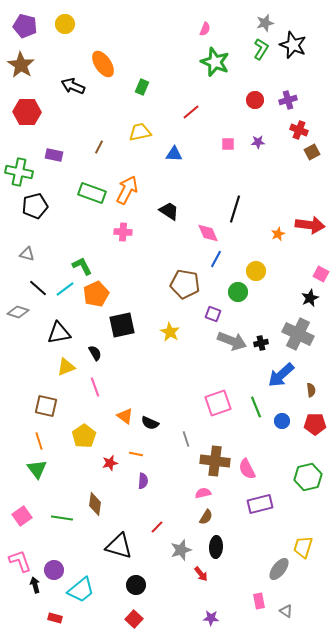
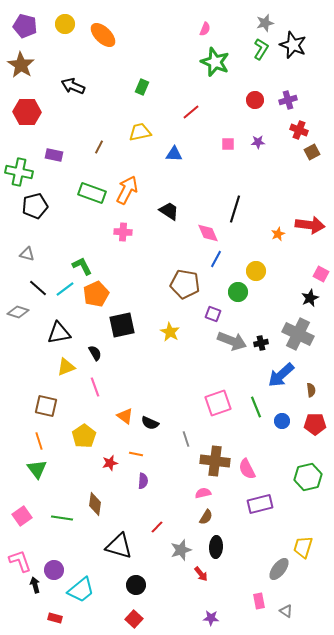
orange ellipse at (103, 64): moved 29 px up; rotated 12 degrees counterclockwise
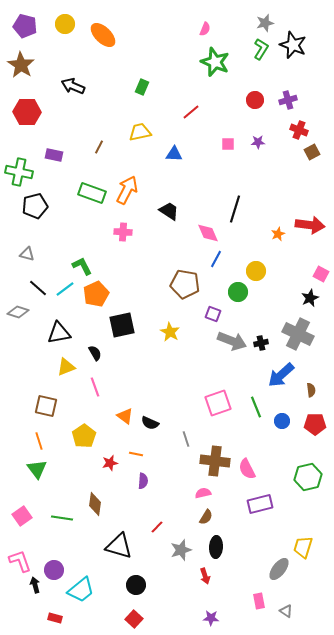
red arrow at (201, 574): moved 4 px right, 2 px down; rotated 21 degrees clockwise
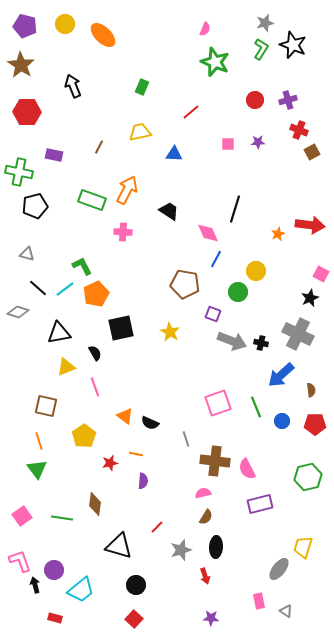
black arrow at (73, 86): rotated 45 degrees clockwise
green rectangle at (92, 193): moved 7 px down
black square at (122, 325): moved 1 px left, 3 px down
black cross at (261, 343): rotated 24 degrees clockwise
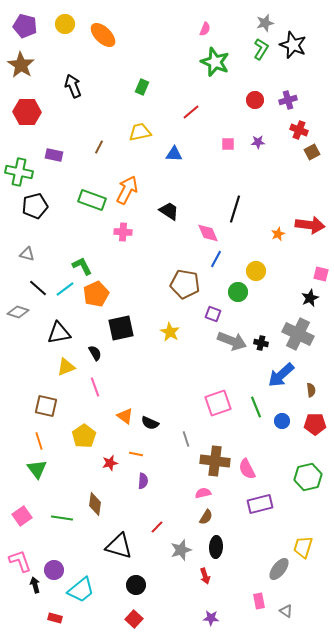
pink square at (321, 274): rotated 14 degrees counterclockwise
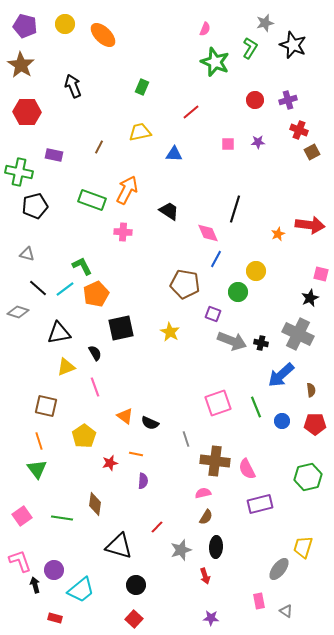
green L-shape at (261, 49): moved 11 px left, 1 px up
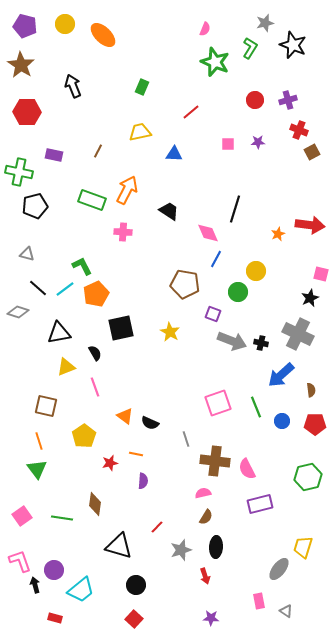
brown line at (99, 147): moved 1 px left, 4 px down
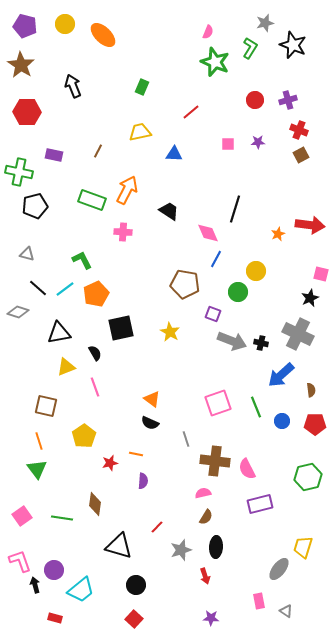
pink semicircle at (205, 29): moved 3 px right, 3 px down
brown square at (312, 152): moved 11 px left, 3 px down
green L-shape at (82, 266): moved 6 px up
orange triangle at (125, 416): moved 27 px right, 17 px up
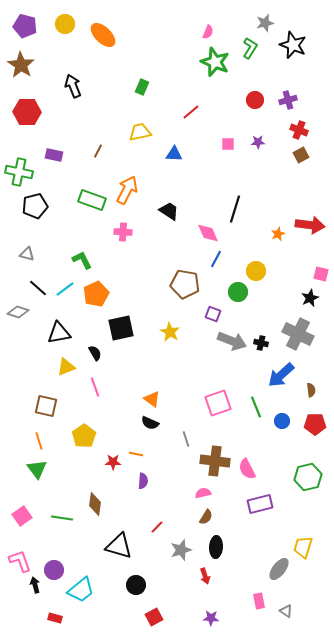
red star at (110, 463): moved 3 px right, 1 px up; rotated 14 degrees clockwise
red square at (134, 619): moved 20 px right, 2 px up; rotated 18 degrees clockwise
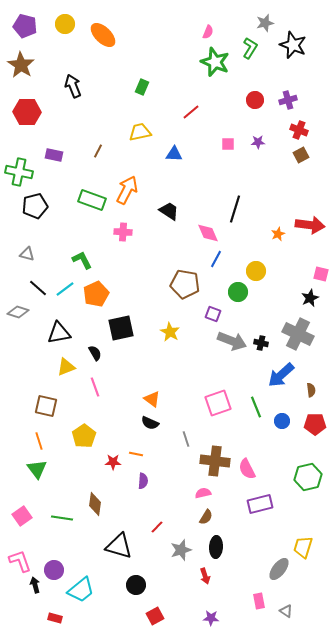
red square at (154, 617): moved 1 px right, 1 px up
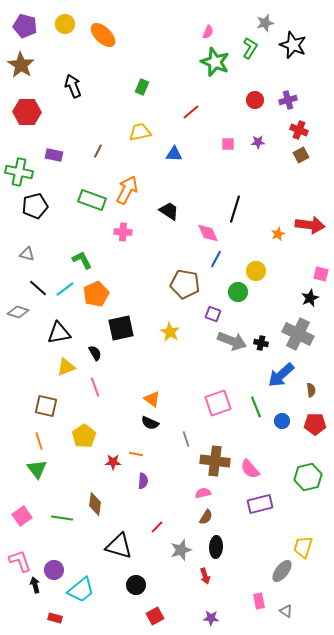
pink semicircle at (247, 469): moved 3 px right; rotated 15 degrees counterclockwise
gray ellipse at (279, 569): moved 3 px right, 2 px down
